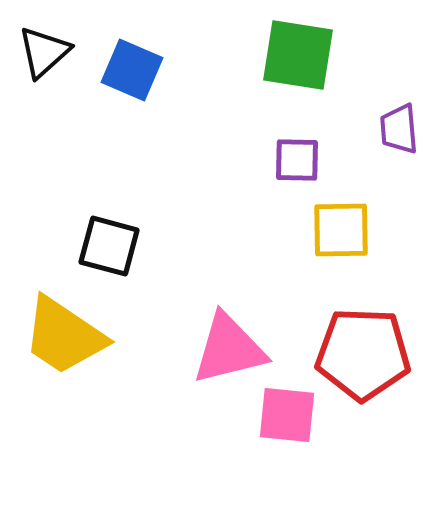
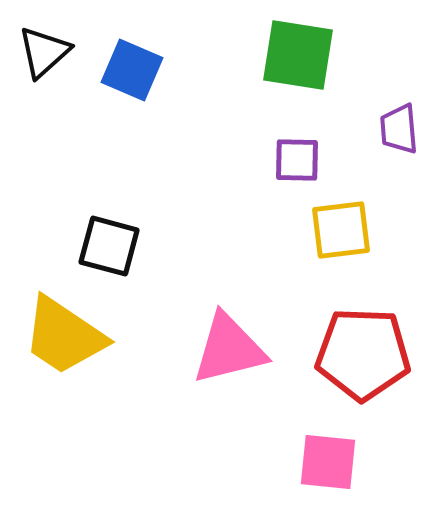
yellow square: rotated 6 degrees counterclockwise
pink square: moved 41 px right, 47 px down
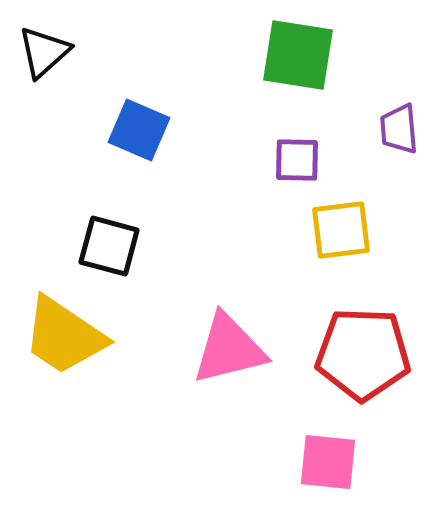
blue square: moved 7 px right, 60 px down
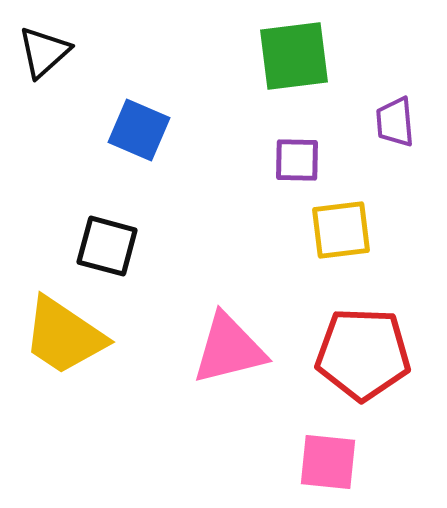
green square: moved 4 px left, 1 px down; rotated 16 degrees counterclockwise
purple trapezoid: moved 4 px left, 7 px up
black square: moved 2 px left
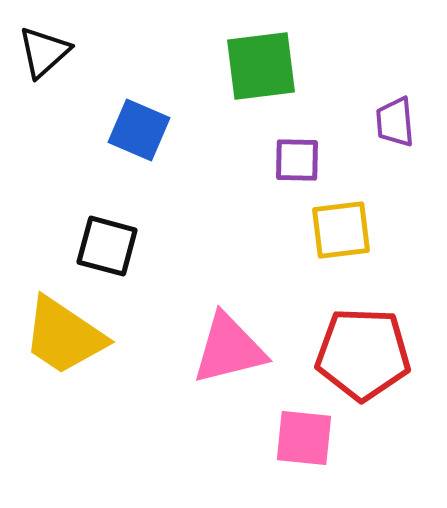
green square: moved 33 px left, 10 px down
pink square: moved 24 px left, 24 px up
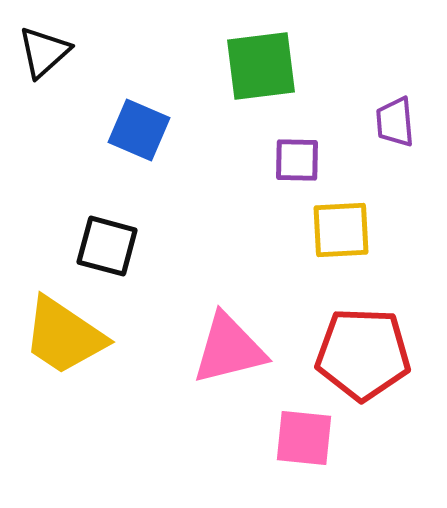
yellow square: rotated 4 degrees clockwise
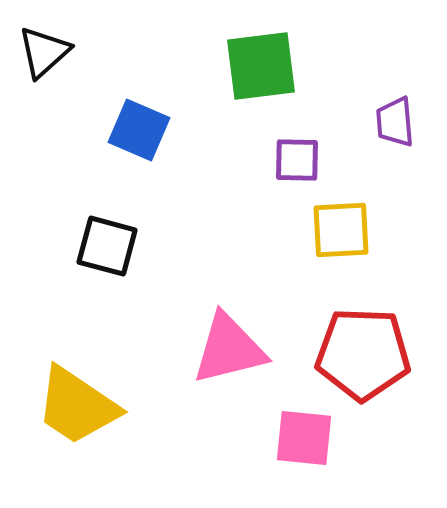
yellow trapezoid: moved 13 px right, 70 px down
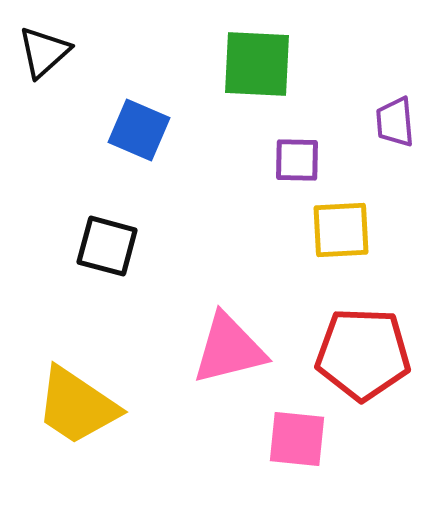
green square: moved 4 px left, 2 px up; rotated 10 degrees clockwise
pink square: moved 7 px left, 1 px down
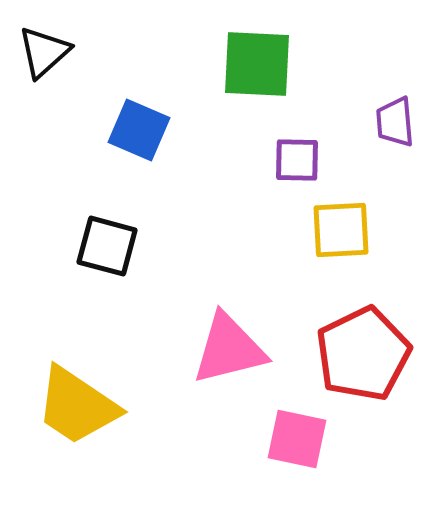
red pentagon: rotated 28 degrees counterclockwise
pink square: rotated 6 degrees clockwise
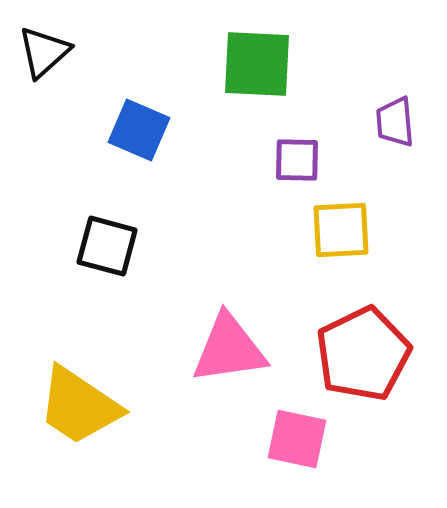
pink triangle: rotated 6 degrees clockwise
yellow trapezoid: moved 2 px right
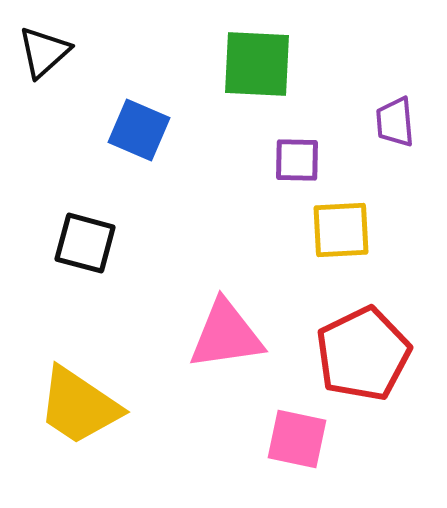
black square: moved 22 px left, 3 px up
pink triangle: moved 3 px left, 14 px up
